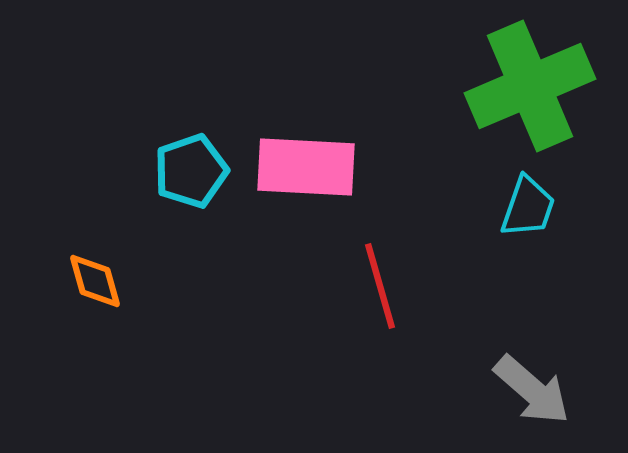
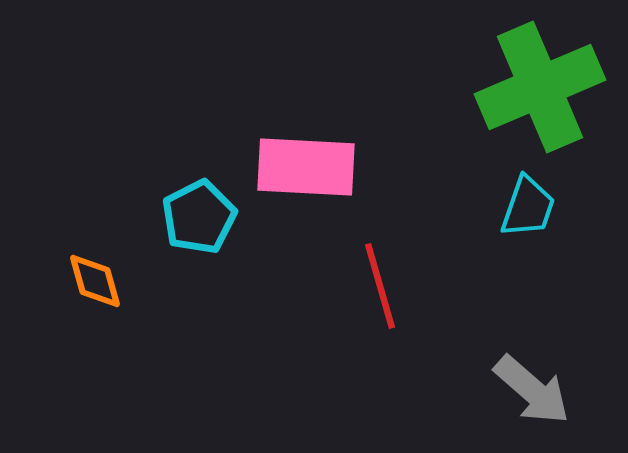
green cross: moved 10 px right, 1 px down
cyan pentagon: moved 8 px right, 46 px down; rotated 8 degrees counterclockwise
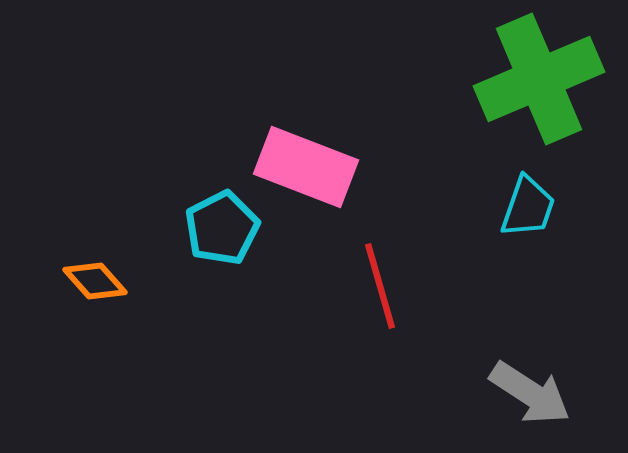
green cross: moved 1 px left, 8 px up
pink rectangle: rotated 18 degrees clockwise
cyan pentagon: moved 23 px right, 11 px down
orange diamond: rotated 26 degrees counterclockwise
gray arrow: moved 2 px left, 3 px down; rotated 8 degrees counterclockwise
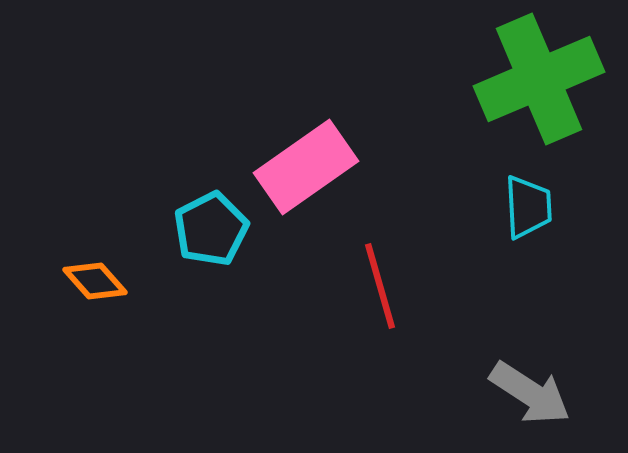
pink rectangle: rotated 56 degrees counterclockwise
cyan trapezoid: rotated 22 degrees counterclockwise
cyan pentagon: moved 11 px left, 1 px down
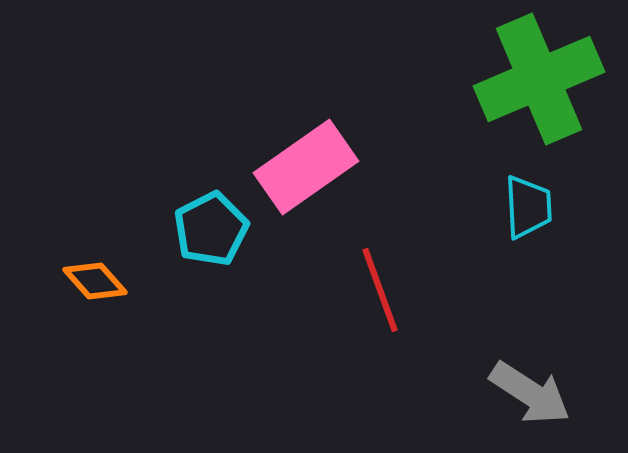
red line: moved 4 px down; rotated 4 degrees counterclockwise
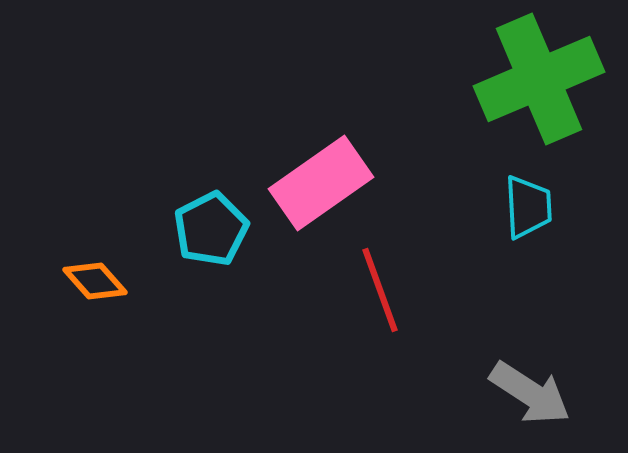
pink rectangle: moved 15 px right, 16 px down
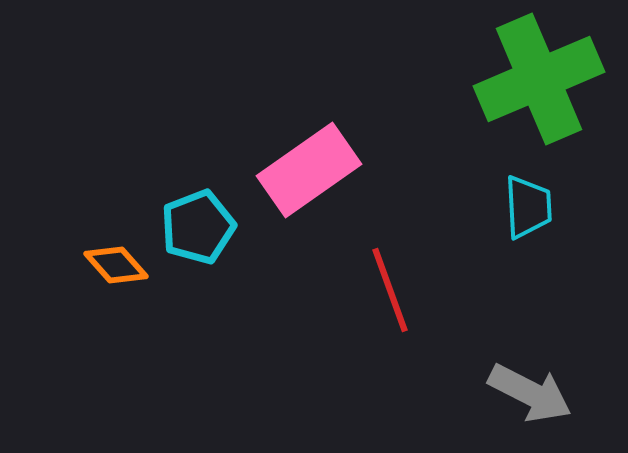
pink rectangle: moved 12 px left, 13 px up
cyan pentagon: moved 13 px left, 2 px up; rotated 6 degrees clockwise
orange diamond: moved 21 px right, 16 px up
red line: moved 10 px right
gray arrow: rotated 6 degrees counterclockwise
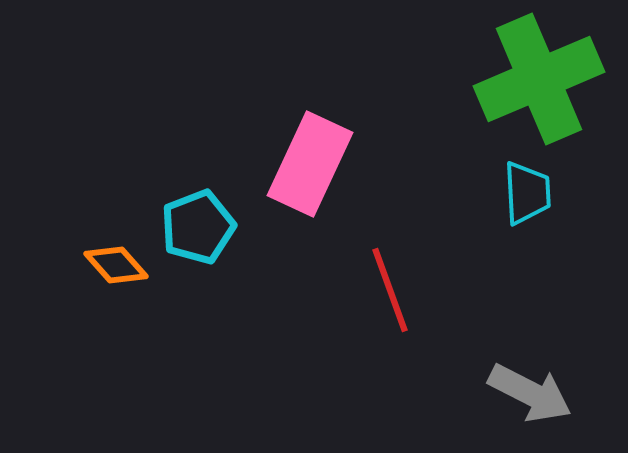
pink rectangle: moved 1 px right, 6 px up; rotated 30 degrees counterclockwise
cyan trapezoid: moved 1 px left, 14 px up
